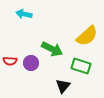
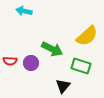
cyan arrow: moved 3 px up
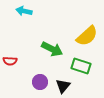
purple circle: moved 9 px right, 19 px down
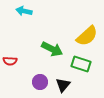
green rectangle: moved 2 px up
black triangle: moved 1 px up
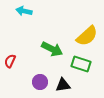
red semicircle: rotated 112 degrees clockwise
black triangle: rotated 42 degrees clockwise
